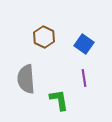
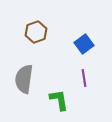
brown hexagon: moved 8 px left, 5 px up; rotated 15 degrees clockwise
blue square: rotated 18 degrees clockwise
gray semicircle: moved 2 px left; rotated 12 degrees clockwise
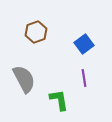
gray semicircle: rotated 144 degrees clockwise
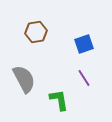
brown hexagon: rotated 10 degrees clockwise
blue square: rotated 18 degrees clockwise
purple line: rotated 24 degrees counterclockwise
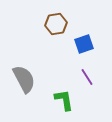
brown hexagon: moved 20 px right, 8 px up
purple line: moved 3 px right, 1 px up
green L-shape: moved 5 px right
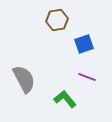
brown hexagon: moved 1 px right, 4 px up
purple line: rotated 36 degrees counterclockwise
green L-shape: moved 1 px right, 1 px up; rotated 30 degrees counterclockwise
